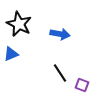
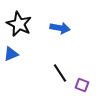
blue arrow: moved 6 px up
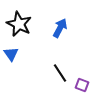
blue arrow: rotated 72 degrees counterclockwise
blue triangle: rotated 42 degrees counterclockwise
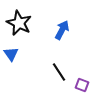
black star: moved 1 px up
blue arrow: moved 2 px right, 2 px down
black line: moved 1 px left, 1 px up
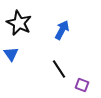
black line: moved 3 px up
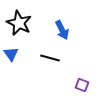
blue arrow: rotated 126 degrees clockwise
black line: moved 9 px left, 11 px up; rotated 42 degrees counterclockwise
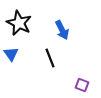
black line: rotated 54 degrees clockwise
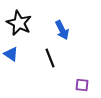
blue triangle: rotated 21 degrees counterclockwise
purple square: rotated 16 degrees counterclockwise
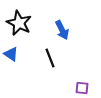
purple square: moved 3 px down
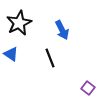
black star: rotated 20 degrees clockwise
purple square: moved 6 px right; rotated 32 degrees clockwise
